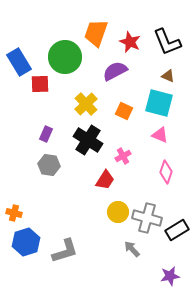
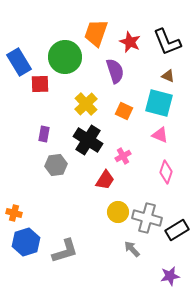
purple semicircle: rotated 100 degrees clockwise
purple rectangle: moved 2 px left; rotated 14 degrees counterclockwise
gray hexagon: moved 7 px right; rotated 15 degrees counterclockwise
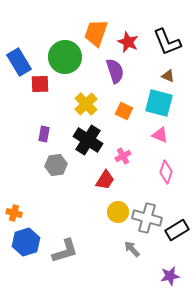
red star: moved 2 px left
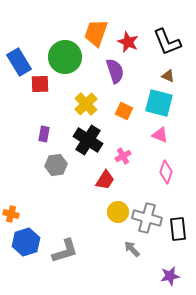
orange cross: moved 3 px left, 1 px down
black rectangle: moved 1 px right, 1 px up; rotated 65 degrees counterclockwise
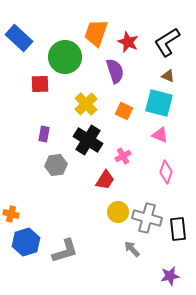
black L-shape: rotated 80 degrees clockwise
blue rectangle: moved 24 px up; rotated 16 degrees counterclockwise
